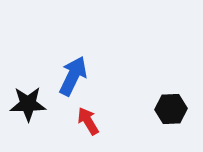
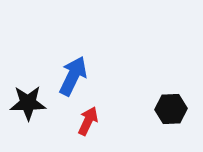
black star: moved 1 px up
red arrow: rotated 56 degrees clockwise
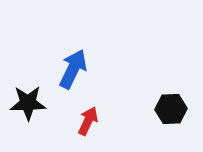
blue arrow: moved 7 px up
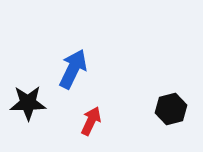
black hexagon: rotated 12 degrees counterclockwise
red arrow: moved 3 px right
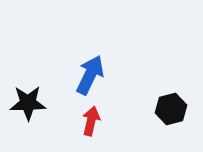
blue arrow: moved 17 px right, 6 px down
red arrow: rotated 12 degrees counterclockwise
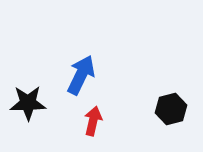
blue arrow: moved 9 px left
red arrow: moved 2 px right
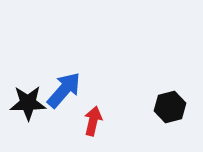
blue arrow: moved 17 px left, 15 px down; rotated 15 degrees clockwise
black hexagon: moved 1 px left, 2 px up
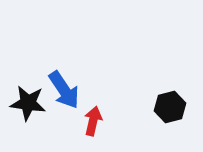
blue arrow: rotated 105 degrees clockwise
black star: rotated 9 degrees clockwise
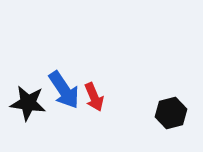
black hexagon: moved 1 px right, 6 px down
red arrow: moved 1 px right, 24 px up; rotated 144 degrees clockwise
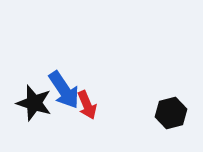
red arrow: moved 7 px left, 8 px down
black star: moved 6 px right; rotated 9 degrees clockwise
